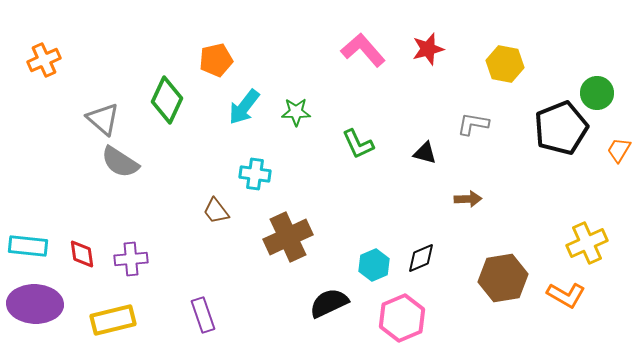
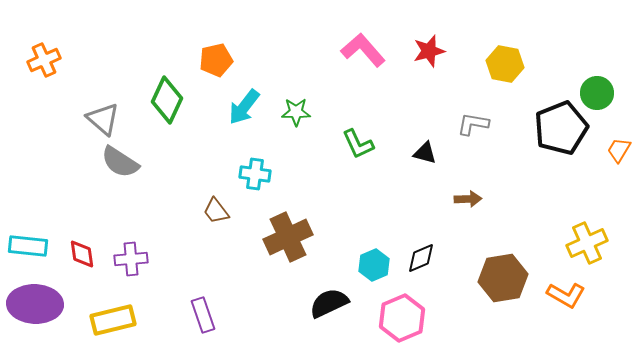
red star: moved 1 px right, 2 px down
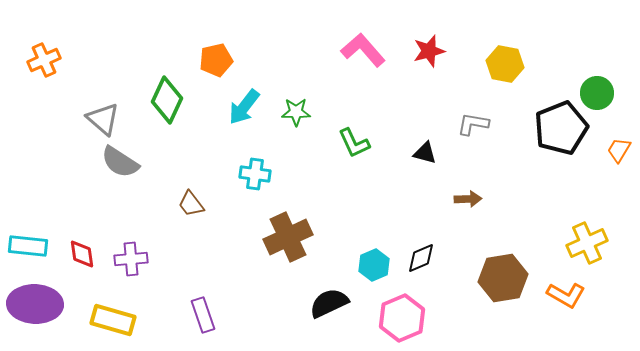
green L-shape: moved 4 px left, 1 px up
brown trapezoid: moved 25 px left, 7 px up
yellow rectangle: rotated 30 degrees clockwise
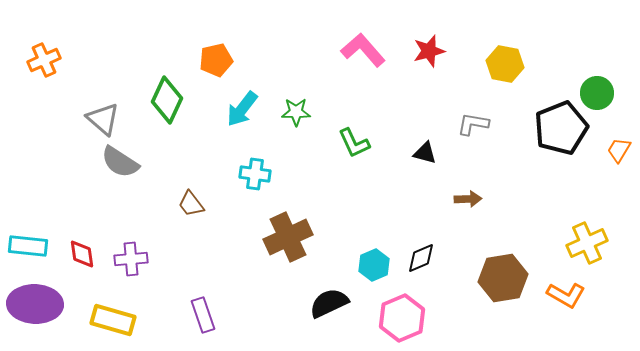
cyan arrow: moved 2 px left, 2 px down
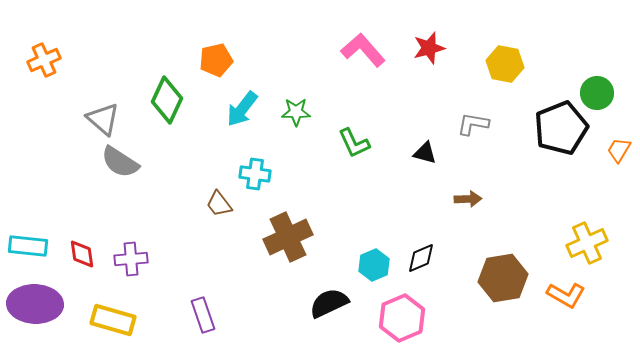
red star: moved 3 px up
brown trapezoid: moved 28 px right
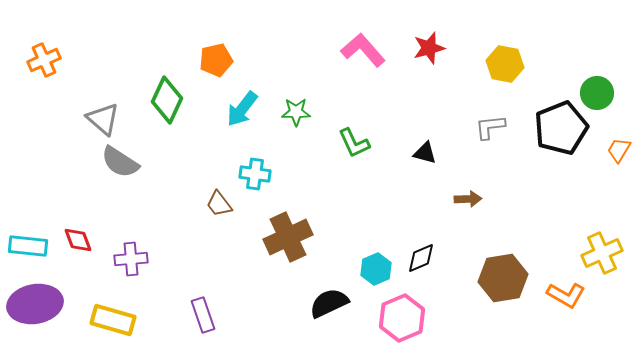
gray L-shape: moved 17 px right, 3 px down; rotated 16 degrees counterclockwise
yellow cross: moved 15 px right, 10 px down
red diamond: moved 4 px left, 14 px up; rotated 12 degrees counterclockwise
cyan hexagon: moved 2 px right, 4 px down
purple ellipse: rotated 12 degrees counterclockwise
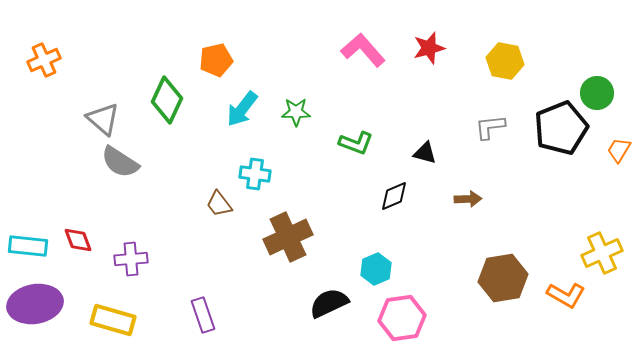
yellow hexagon: moved 3 px up
green L-shape: moved 2 px right; rotated 44 degrees counterclockwise
black diamond: moved 27 px left, 62 px up
pink hexagon: rotated 15 degrees clockwise
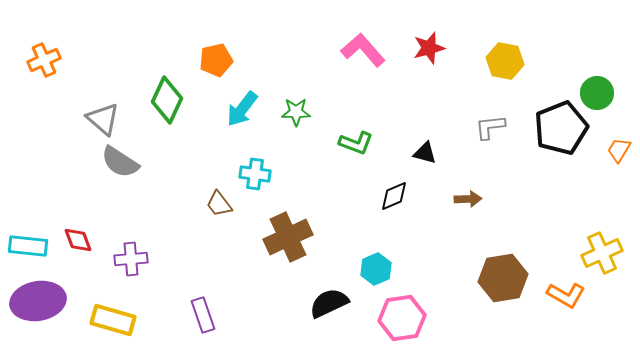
purple ellipse: moved 3 px right, 3 px up
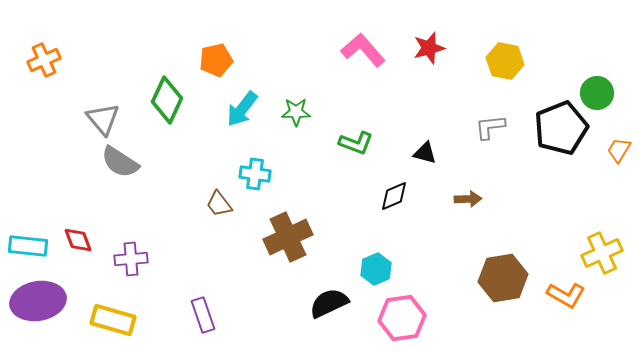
gray triangle: rotated 9 degrees clockwise
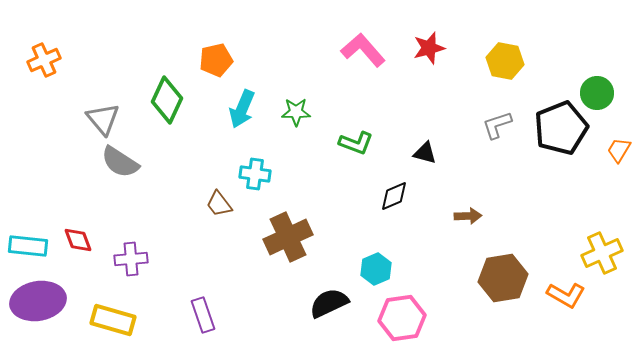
cyan arrow: rotated 15 degrees counterclockwise
gray L-shape: moved 7 px right, 2 px up; rotated 12 degrees counterclockwise
brown arrow: moved 17 px down
